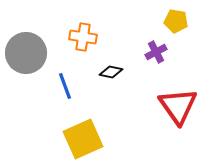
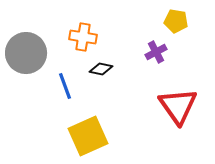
black diamond: moved 10 px left, 3 px up
yellow square: moved 5 px right, 3 px up
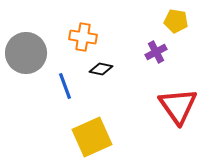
yellow square: moved 4 px right, 1 px down
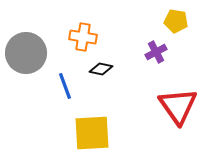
yellow square: moved 4 px up; rotated 21 degrees clockwise
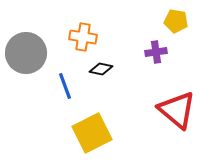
purple cross: rotated 20 degrees clockwise
red triangle: moved 1 px left, 4 px down; rotated 15 degrees counterclockwise
yellow square: rotated 24 degrees counterclockwise
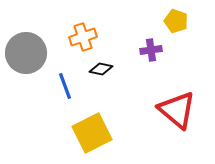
yellow pentagon: rotated 10 degrees clockwise
orange cross: rotated 28 degrees counterclockwise
purple cross: moved 5 px left, 2 px up
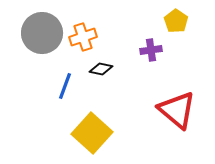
yellow pentagon: rotated 15 degrees clockwise
gray circle: moved 16 px right, 20 px up
blue line: rotated 40 degrees clockwise
yellow square: rotated 21 degrees counterclockwise
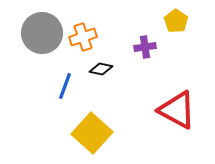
purple cross: moved 6 px left, 3 px up
red triangle: rotated 12 degrees counterclockwise
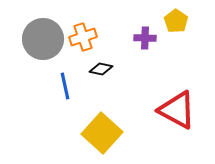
gray circle: moved 1 px right, 6 px down
purple cross: moved 9 px up; rotated 10 degrees clockwise
blue line: rotated 32 degrees counterclockwise
yellow square: moved 10 px right
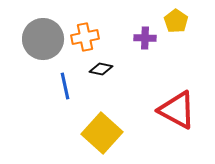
orange cross: moved 2 px right; rotated 8 degrees clockwise
